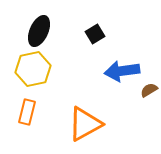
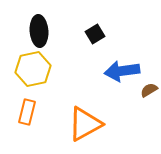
black ellipse: rotated 28 degrees counterclockwise
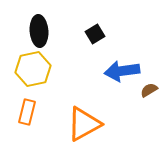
orange triangle: moved 1 px left
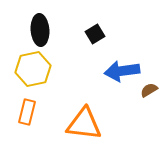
black ellipse: moved 1 px right, 1 px up
orange triangle: rotated 36 degrees clockwise
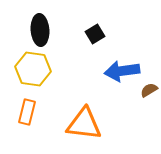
yellow hexagon: rotated 20 degrees clockwise
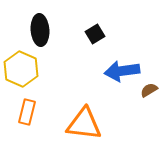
yellow hexagon: moved 12 px left; rotated 16 degrees clockwise
